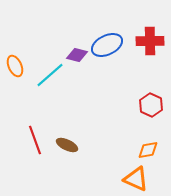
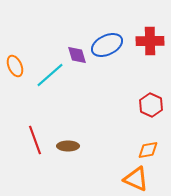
purple diamond: rotated 60 degrees clockwise
brown ellipse: moved 1 px right, 1 px down; rotated 25 degrees counterclockwise
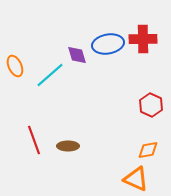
red cross: moved 7 px left, 2 px up
blue ellipse: moved 1 px right, 1 px up; rotated 16 degrees clockwise
red line: moved 1 px left
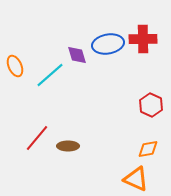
red line: moved 3 px right, 2 px up; rotated 60 degrees clockwise
orange diamond: moved 1 px up
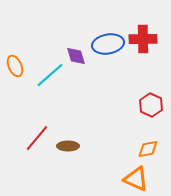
purple diamond: moved 1 px left, 1 px down
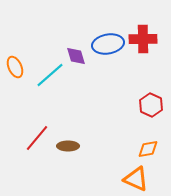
orange ellipse: moved 1 px down
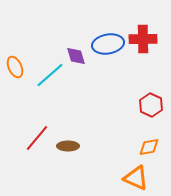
orange diamond: moved 1 px right, 2 px up
orange triangle: moved 1 px up
